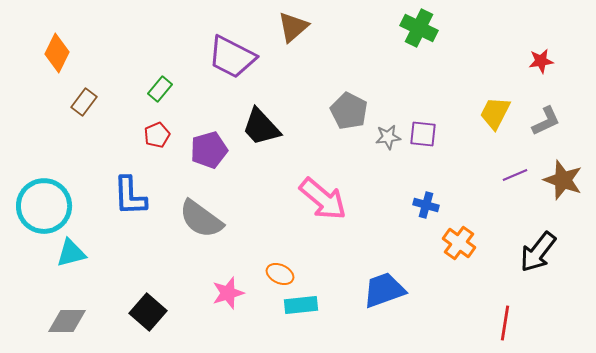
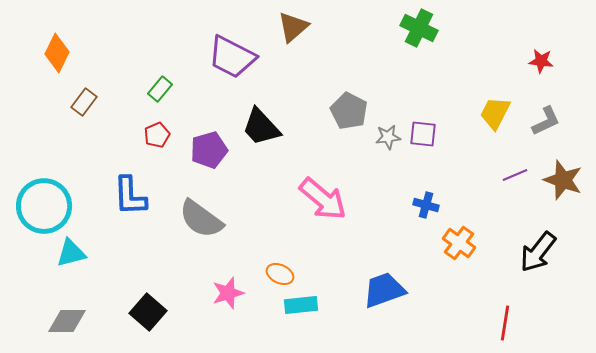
red star: rotated 15 degrees clockwise
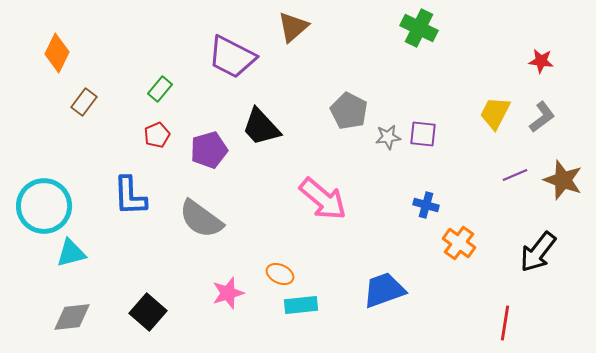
gray L-shape: moved 4 px left, 4 px up; rotated 12 degrees counterclockwise
gray diamond: moved 5 px right, 4 px up; rotated 6 degrees counterclockwise
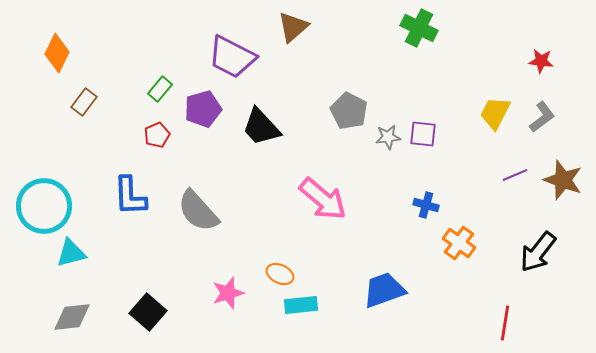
purple pentagon: moved 6 px left, 41 px up
gray semicircle: moved 3 px left, 8 px up; rotated 12 degrees clockwise
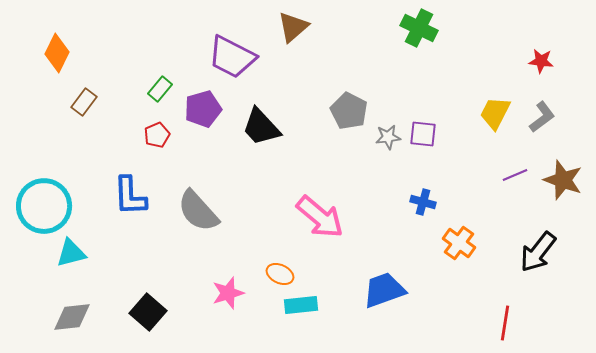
pink arrow: moved 3 px left, 18 px down
blue cross: moved 3 px left, 3 px up
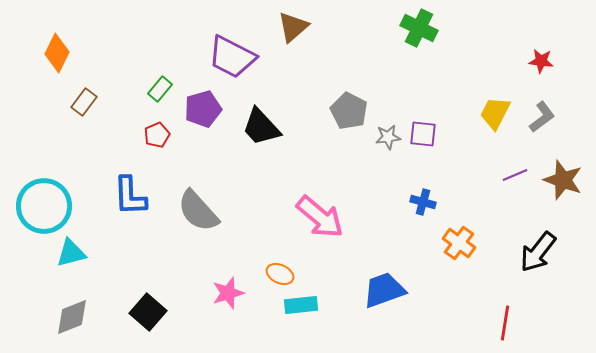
gray diamond: rotated 15 degrees counterclockwise
